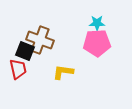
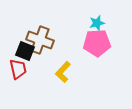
cyan star: rotated 14 degrees counterclockwise
yellow L-shape: rotated 55 degrees counterclockwise
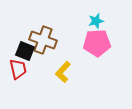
cyan star: moved 1 px left, 2 px up
brown cross: moved 3 px right
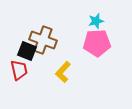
black square: moved 2 px right
red trapezoid: moved 1 px right, 1 px down
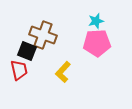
brown cross: moved 5 px up
